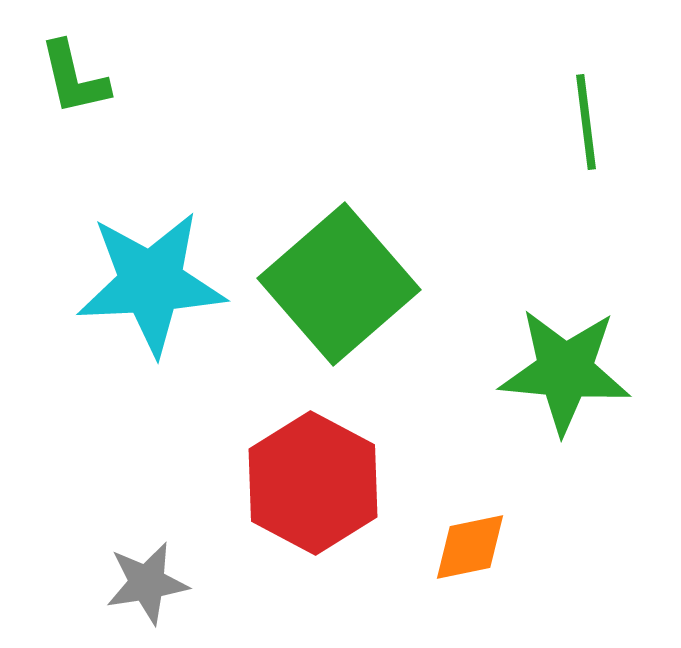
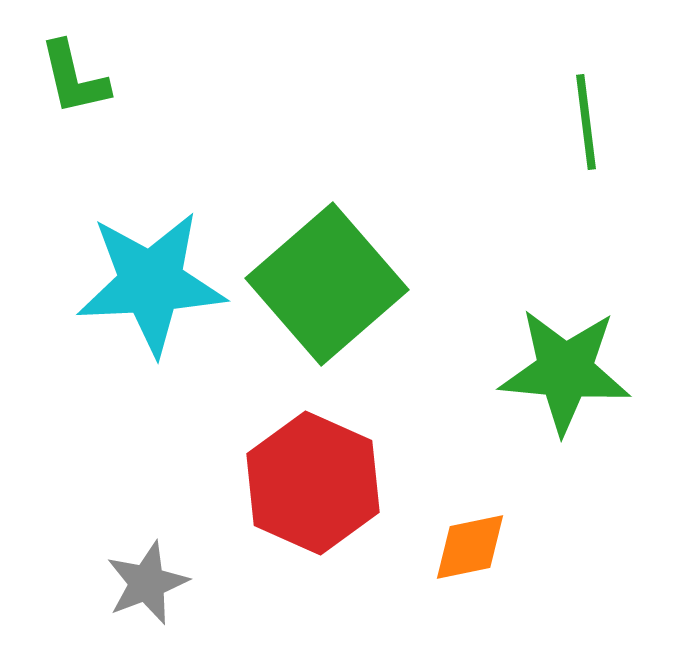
green square: moved 12 px left
red hexagon: rotated 4 degrees counterclockwise
gray star: rotated 12 degrees counterclockwise
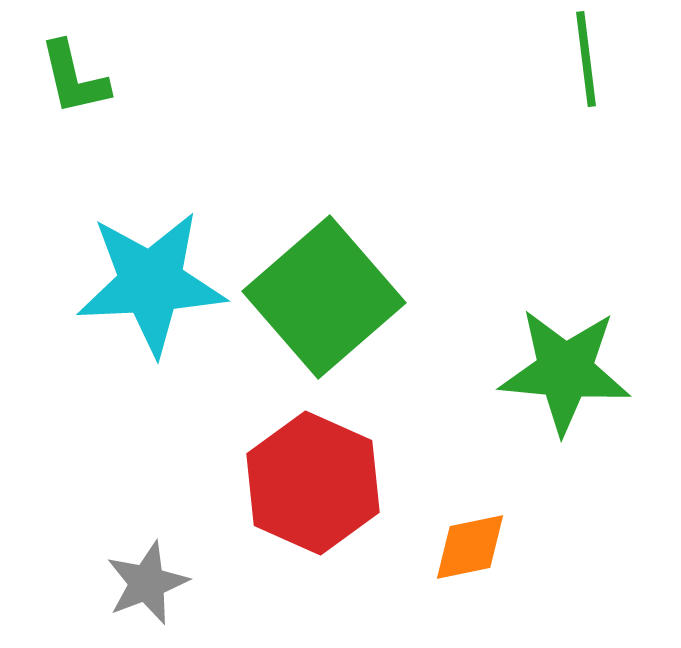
green line: moved 63 px up
green square: moved 3 px left, 13 px down
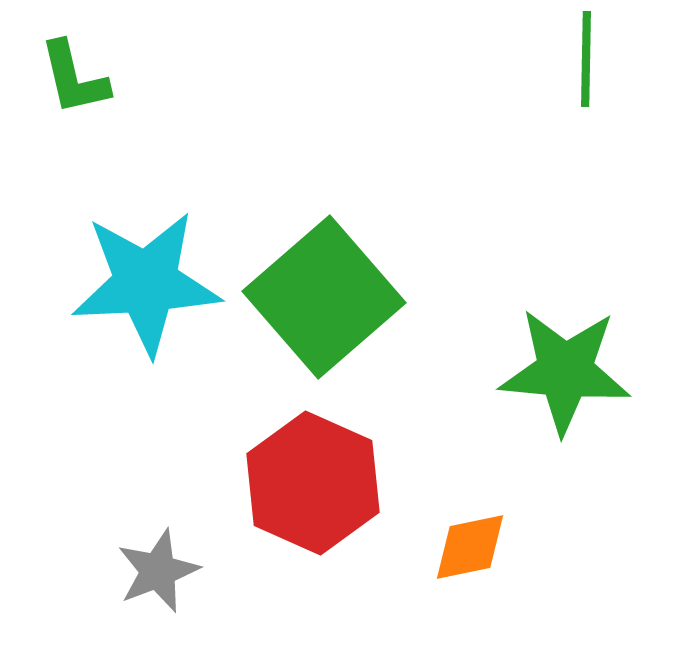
green line: rotated 8 degrees clockwise
cyan star: moved 5 px left
gray star: moved 11 px right, 12 px up
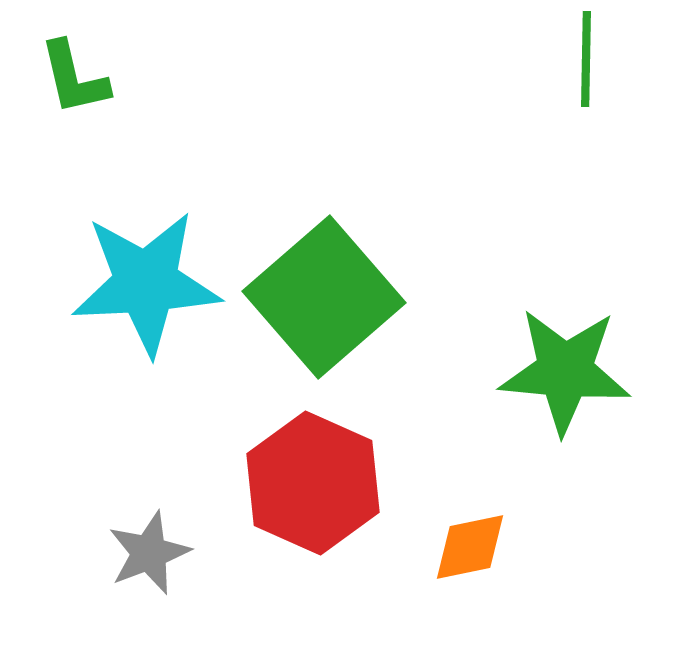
gray star: moved 9 px left, 18 px up
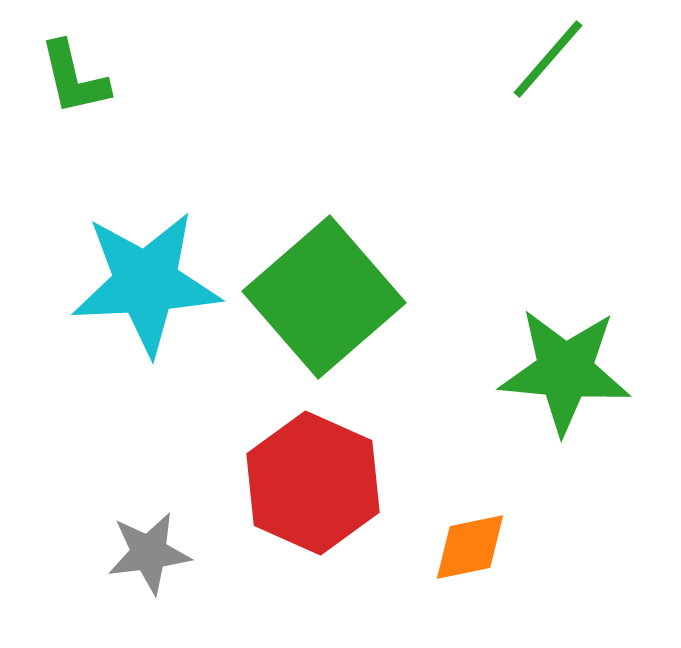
green line: moved 38 px left; rotated 40 degrees clockwise
gray star: rotated 14 degrees clockwise
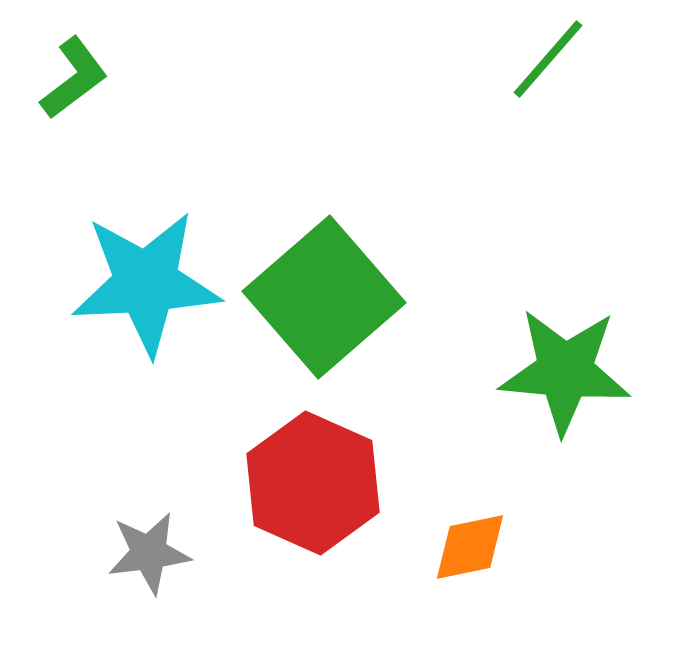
green L-shape: rotated 114 degrees counterclockwise
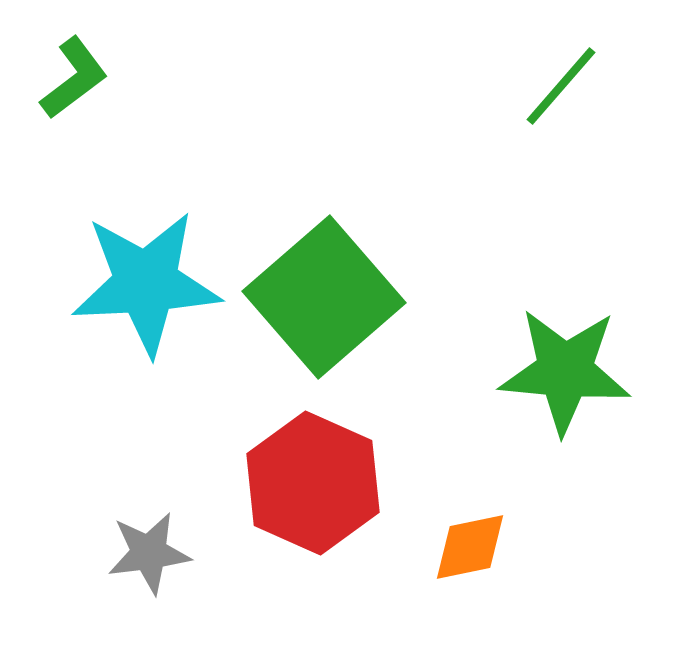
green line: moved 13 px right, 27 px down
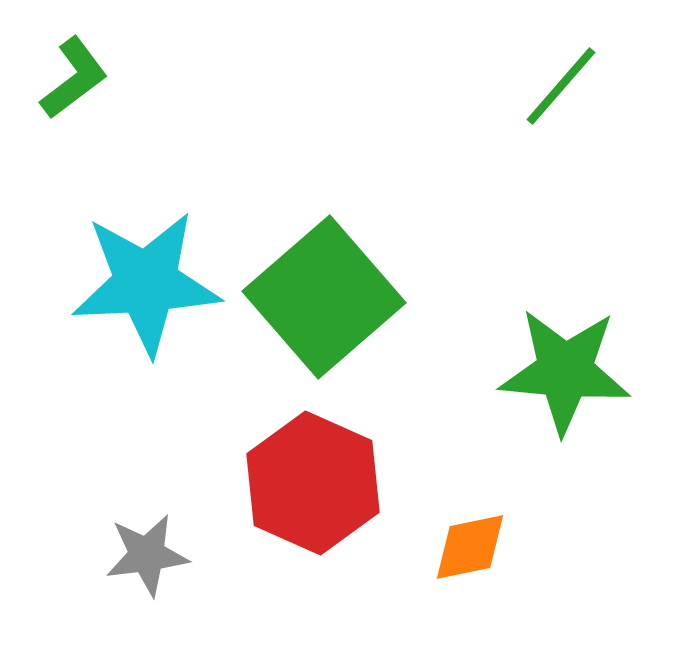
gray star: moved 2 px left, 2 px down
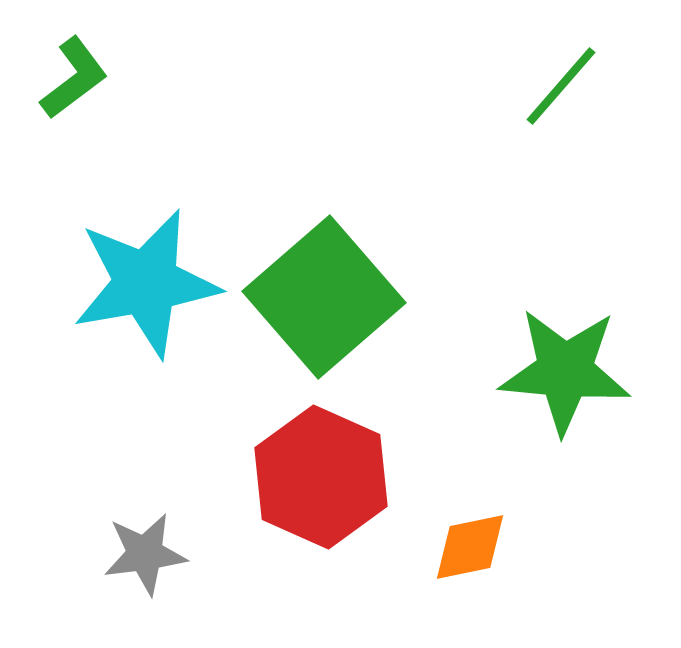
cyan star: rotated 7 degrees counterclockwise
red hexagon: moved 8 px right, 6 px up
gray star: moved 2 px left, 1 px up
